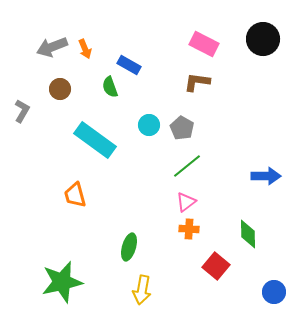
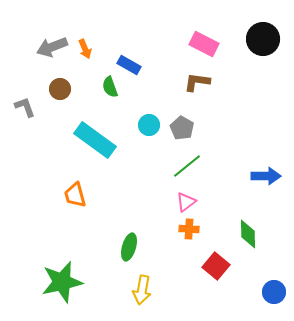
gray L-shape: moved 3 px right, 4 px up; rotated 50 degrees counterclockwise
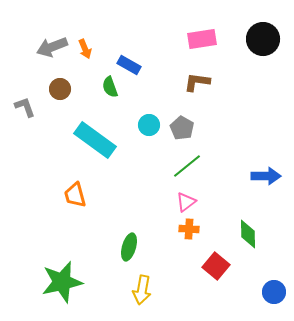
pink rectangle: moved 2 px left, 5 px up; rotated 36 degrees counterclockwise
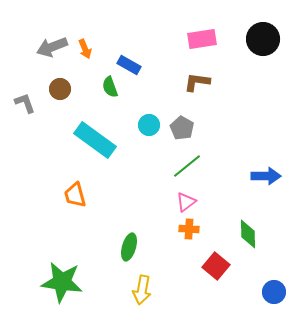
gray L-shape: moved 4 px up
green star: rotated 21 degrees clockwise
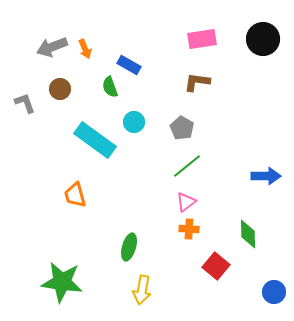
cyan circle: moved 15 px left, 3 px up
